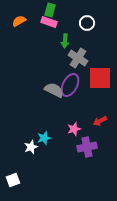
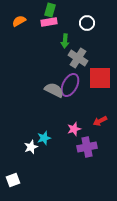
pink rectangle: rotated 28 degrees counterclockwise
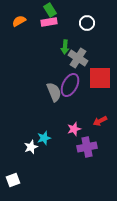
green rectangle: rotated 48 degrees counterclockwise
green arrow: moved 6 px down
gray semicircle: moved 2 px down; rotated 42 degrees clockwise
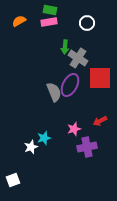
green rectangle: rotated 48 degrees counterclockwise
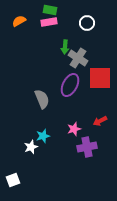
gray semicircle: moved 12 px left, 7 px down
cyan star: moved 1 px left, 2 px up
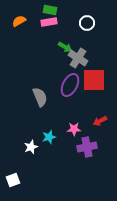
green arrow: rotated 64 degrees counterclockwise
red square: moved 6 px left, 2 px down
gray semicircle: moved 2 px left, 2 px up
pink star: rotated 16 degrees clockwise
cyan star: moved 6 px right, 1 px down
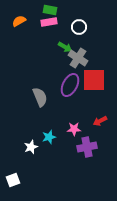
white circle: moved 8 px left, 4 px down
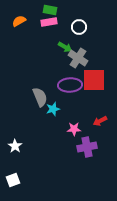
purple ellipse: rotated 60 degrees clockwise
cyan star: moved 4 px right, 28 px up
white star: moved 16 px left, 1 px up; rotated 16 degrees counterclockwise
